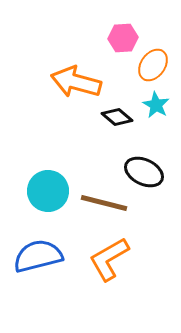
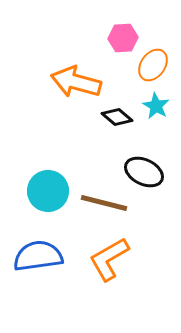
cyan star: moved 1 px down
blue semicircle: rotated 6 degrees clockwise
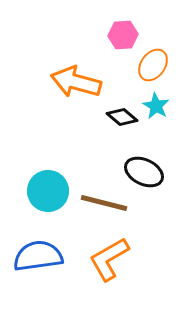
pink hexagon: moved 3 px up
black diamond: moved 5 px right
